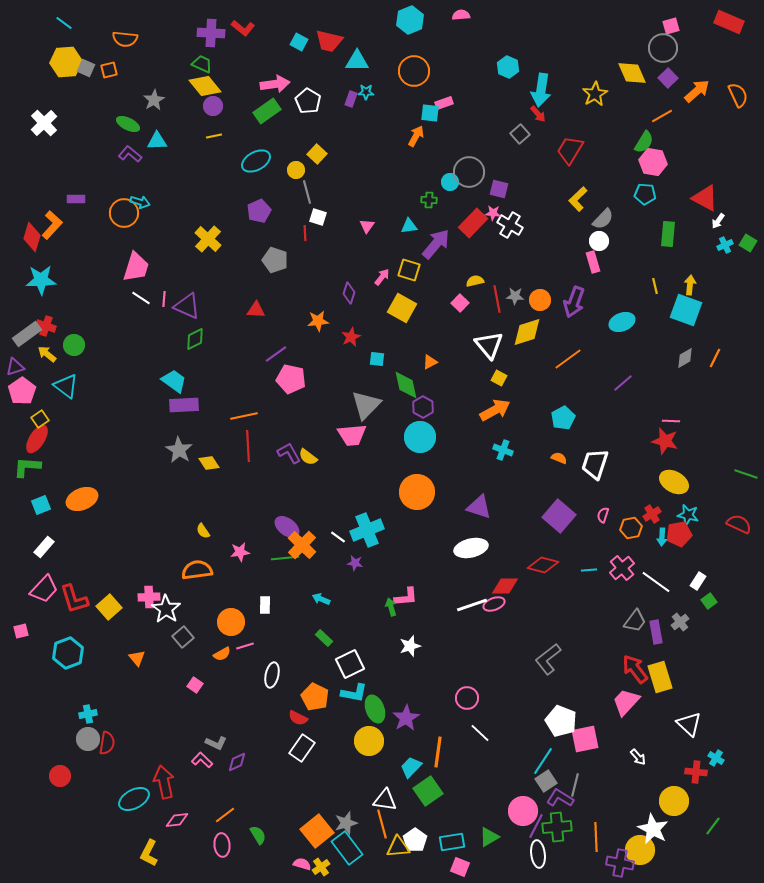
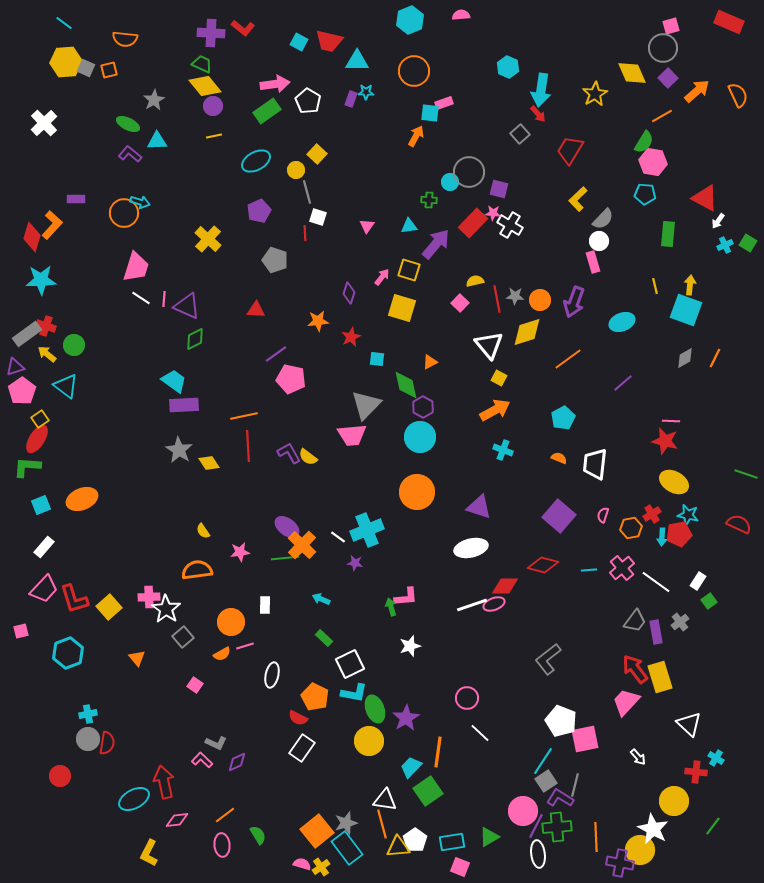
yellow square at (402, 308): rotated 12 degrees counterclockwise
white trapezoid at (595, 464): rotated 12 degrees counterclockwise
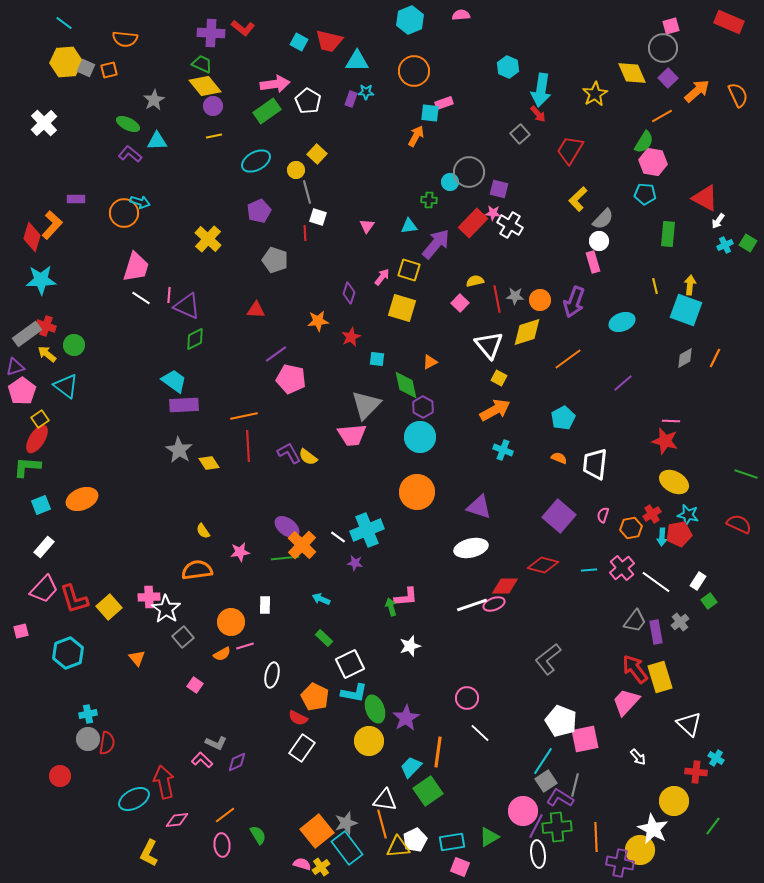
pink line at (164, 299): moved 5 px right, 4 px up
white pentagon at (415, 840): rotated 10 degrees clockwise
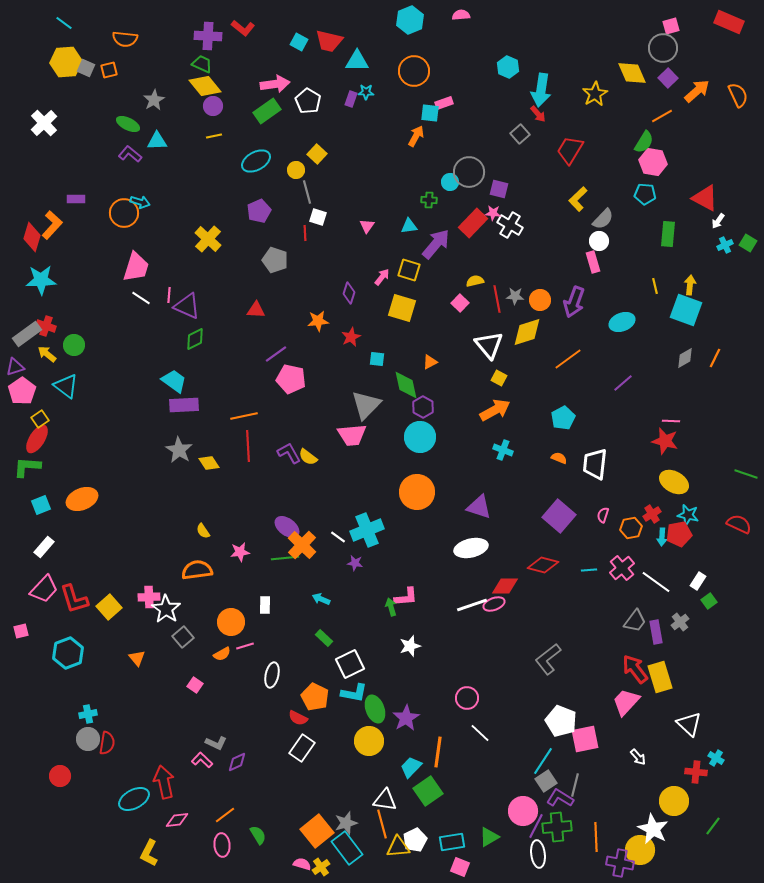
purple cross at (211, 33): moved 3 px left, 3 px down
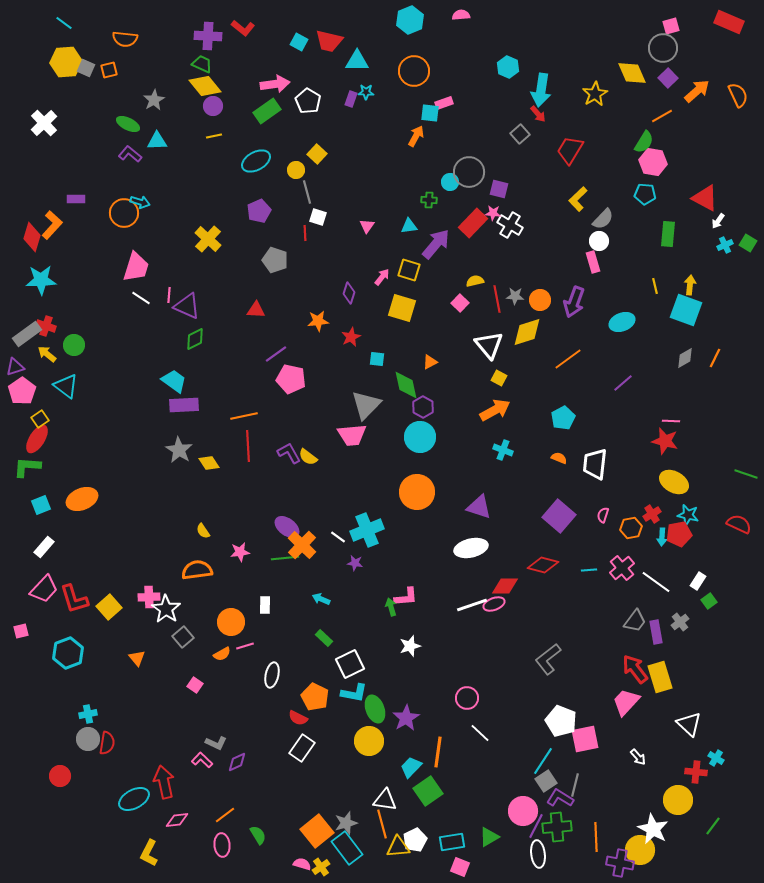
yellow circle at (674, 801): moved 4 px right, 1 px up
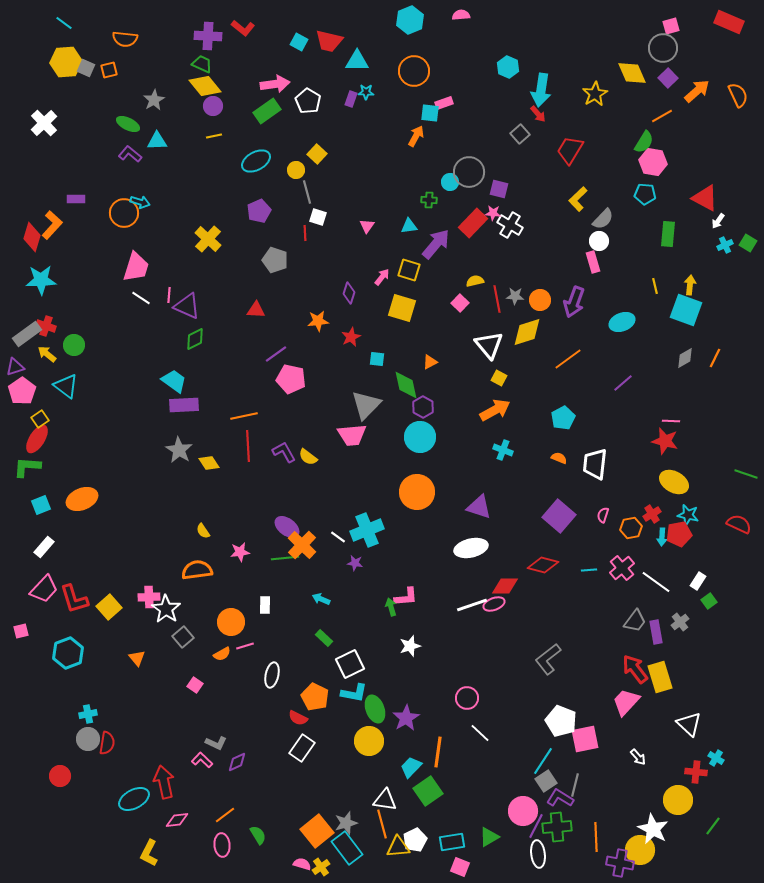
purple L-shape at (289, 453): moved 5 px left, 1 px up
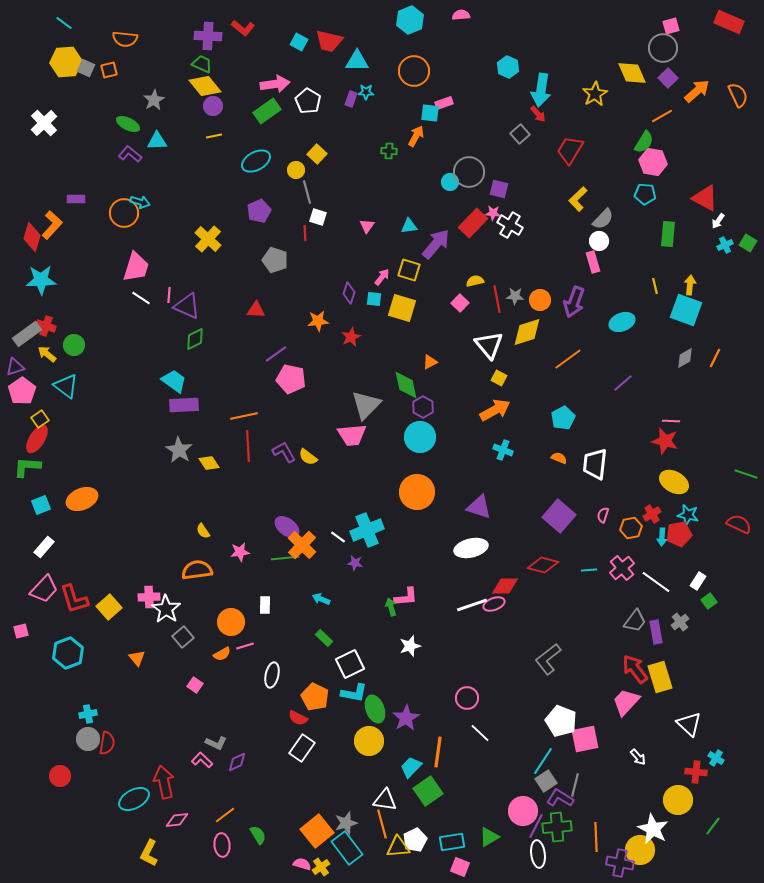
green cross at (429, 200): moved 40 px left, 49 px up
cyan square at (377, 359): moved 3 px left, 60 px up
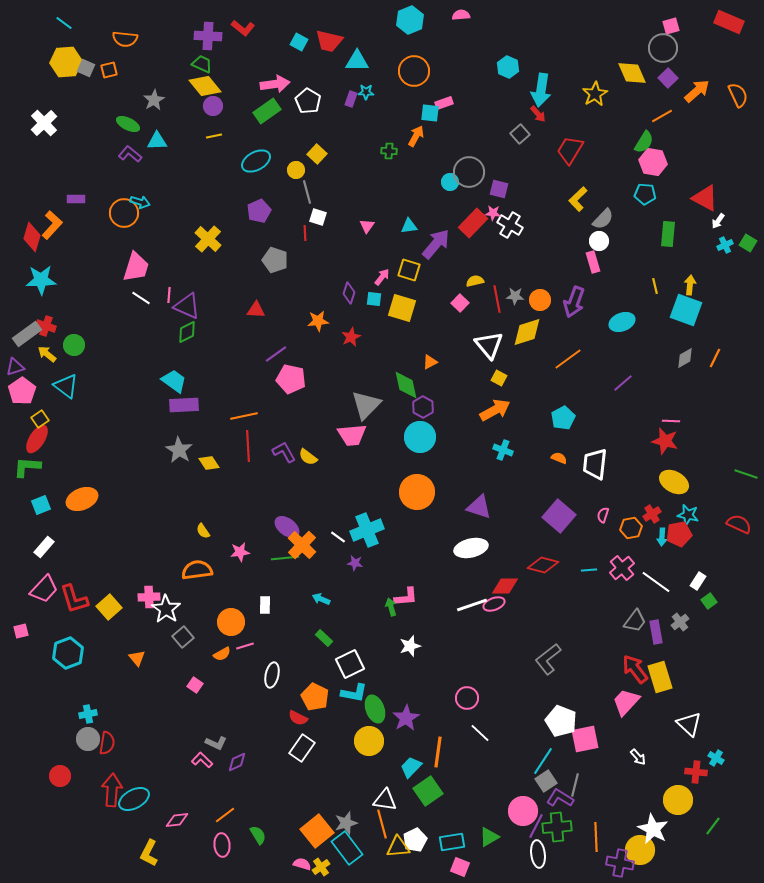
green diamond at (195, 339): moved 8 px left, 7 px up
red arrow at (164, 782): moved 52 px left, 8 px down; rotated 16 degrees clockwise
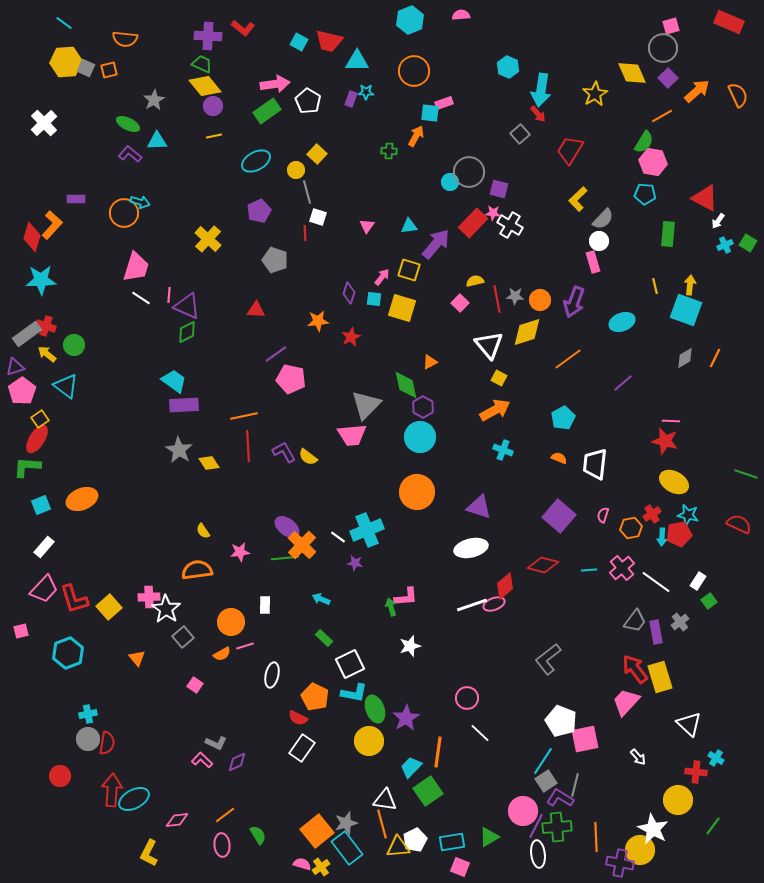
red diamond at (505, 586): rotated 40 degrees counterclockwise
